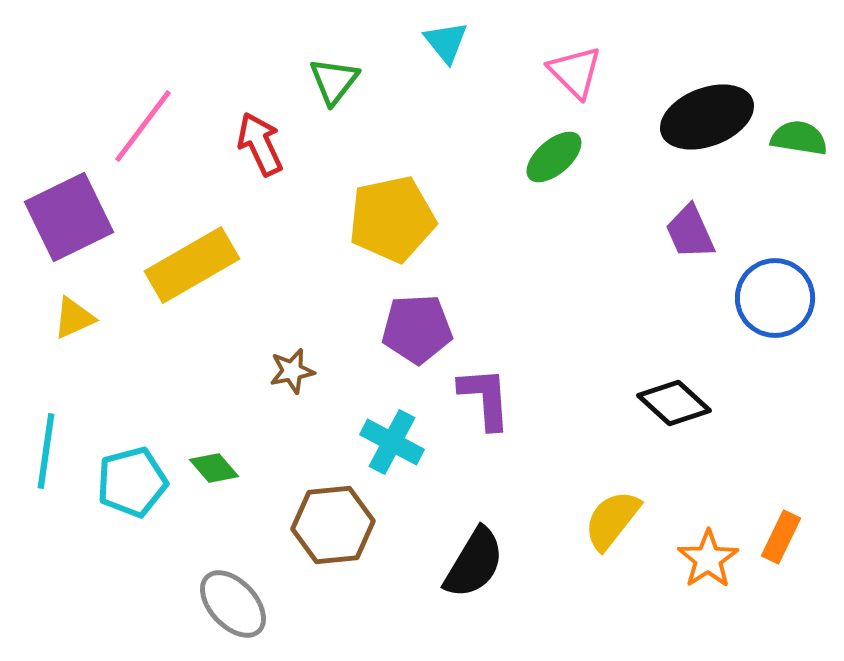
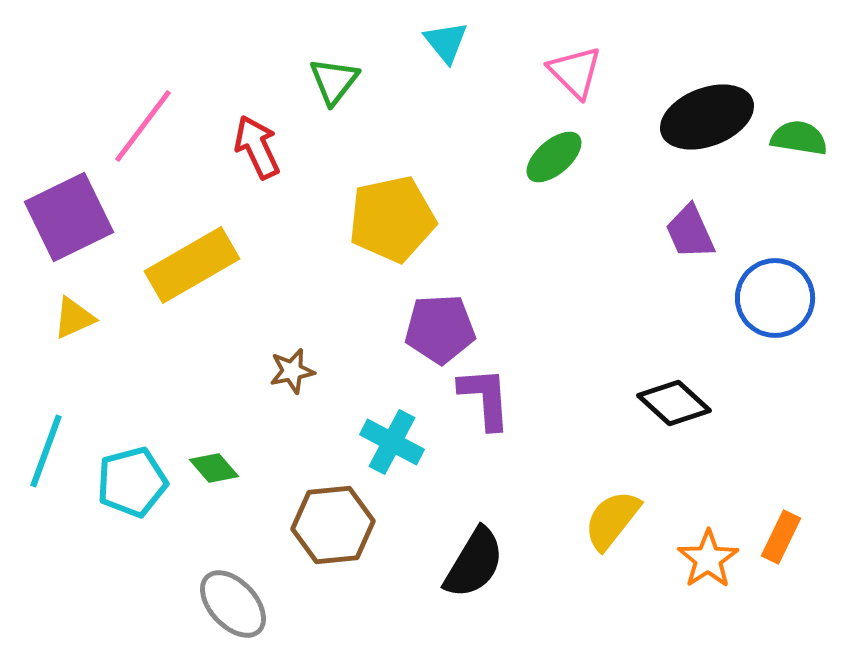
red arrow: moved 3 px left, 3 px down
purple pentagon: moved 23 px right
cyan line: rotated 12 degrees clockwise
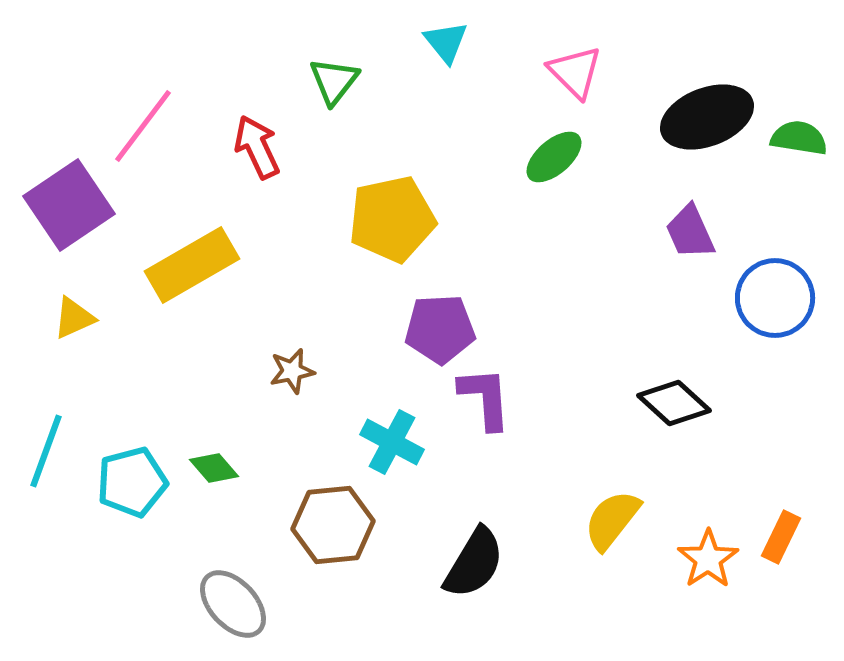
purple square: moved 12 px up; rotated 8 degrees counterclockwise
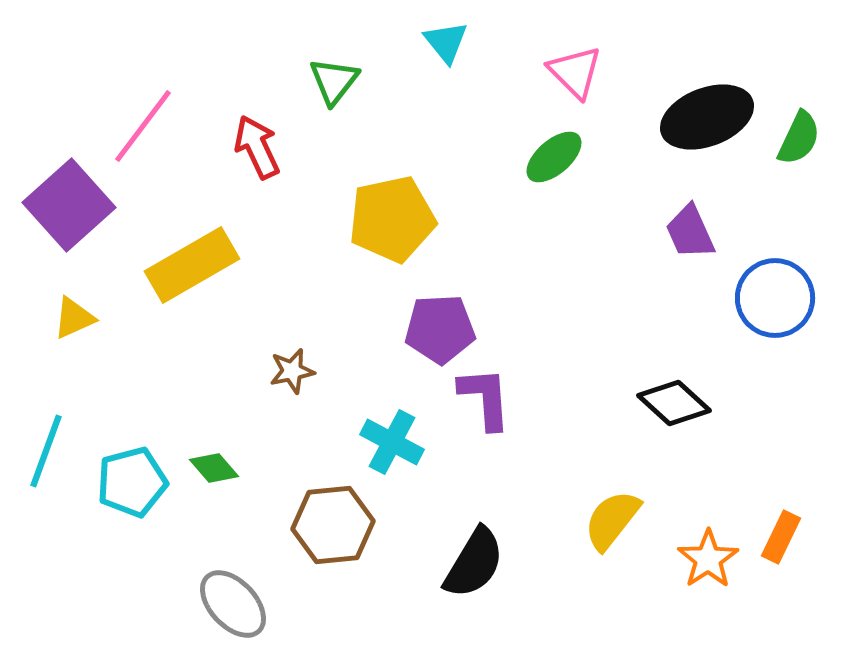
green semicircle: rotated 106 degrees clockwise
purple square: rotated 8 degrees counterclockwise
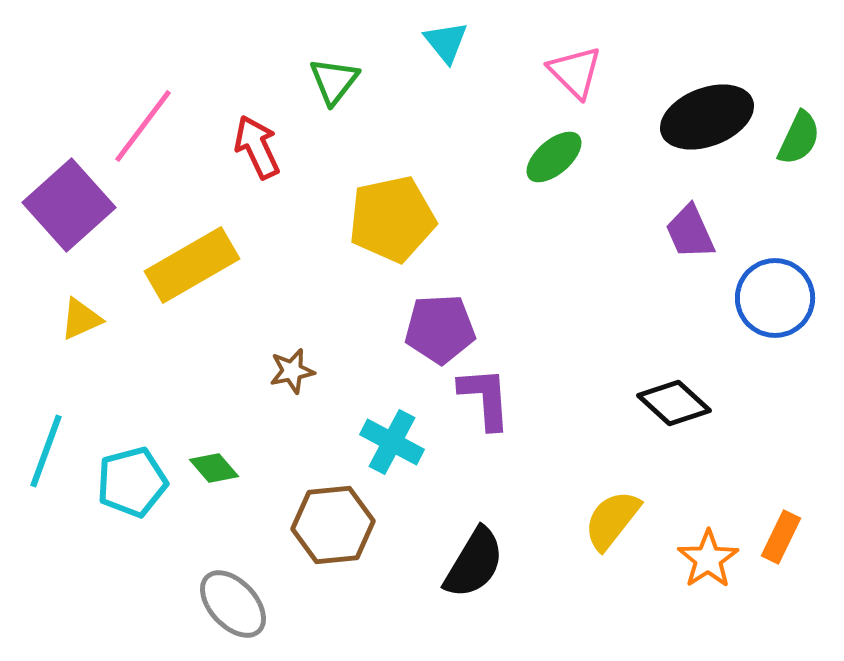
yellow triangle: moved 7 px right, 1 px down
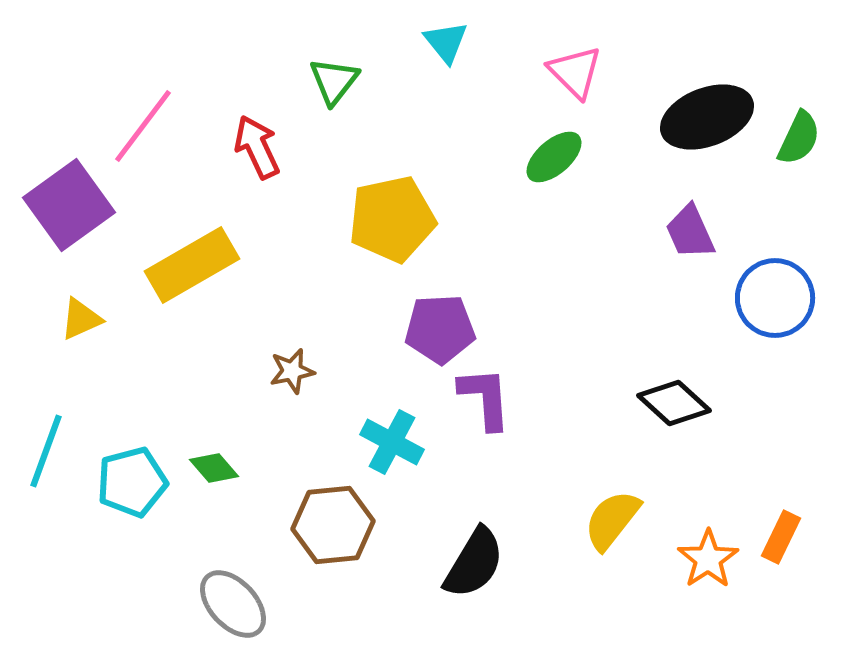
purple square: rotated 6 degrees clockwise
